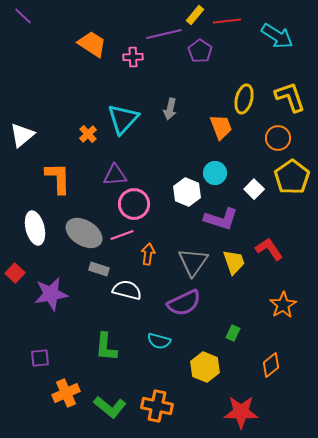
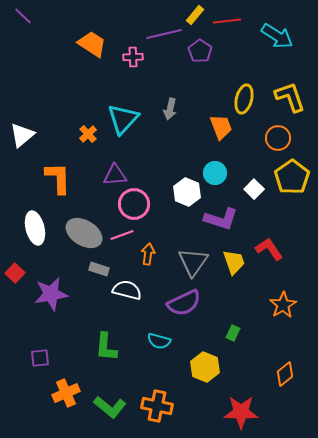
orange diamond at (271, 365): moved 14 px right, 9 px down
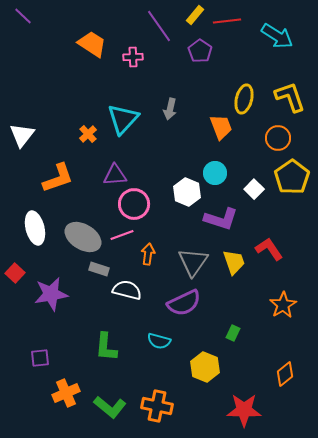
purple line at (164, 34): moved 5 px left, 8 px up; rotated 68 degrees clockwise
white triangle at (22, 135): rotated 12 degrees counterclockwise
orange L-shape at (58, 178): rotated 72 degrees clockwise
gray ellipse at (84, 233): moved 1 px left, 4 px down
red star at (241, 412): moved 3 px right, 2 px up
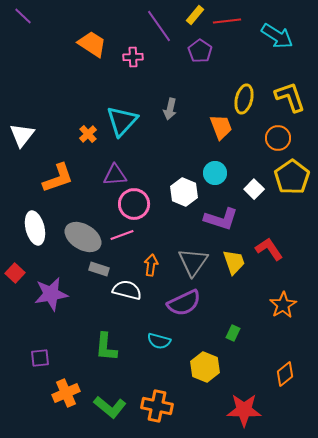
cyan triangle at (123, 119): moved 1 px left, 2 px down
white hexagon at (187, 192): moved 3 px left
orange arrow at (148, 254): moved 3 px right, 11 px down
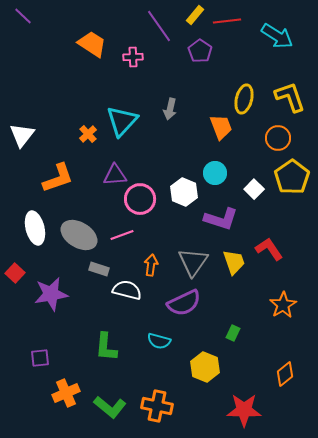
pink circle at (134, 204): moved 6 px right, 5 px up
gray ellipse at (83, 237): moved 4 px left, 2 px up
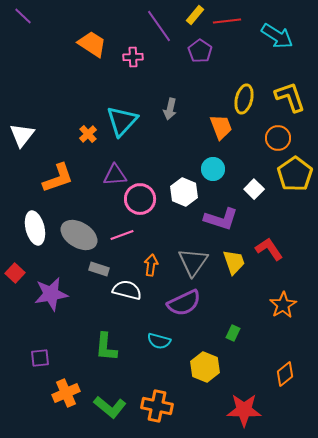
cyan circle at (215, 173): moved 2 px left, 4 px up
yellow pentagon at (292, 177): moved 3 px right, 3 px up
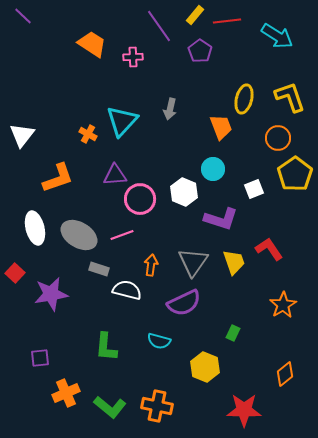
orange cross at (88, 134): rotated 18 degrees counterclockwise
white square at (254, 189): rotated 24 degrees clockwise
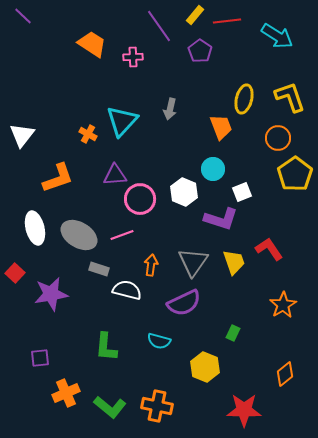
white square at (254, 189): moved 12 px left, 3 px down
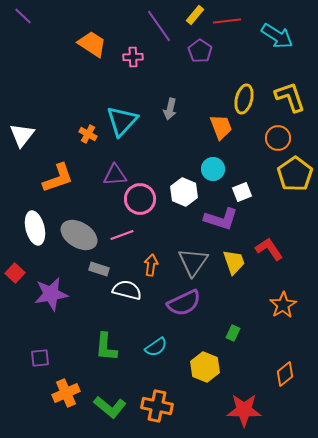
cyan semicircle at (159, 341): moved 3 px left, 6 px down; rotated 50 degrees counterclockwise
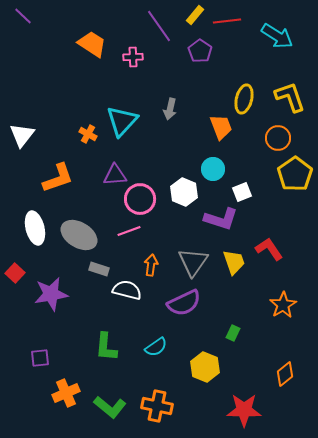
pink line at (122, 235): moved 7 px right, 4 px up
